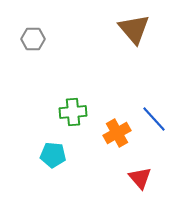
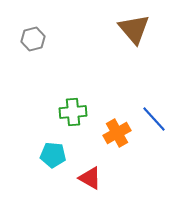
gray hexagon: rotated 15 degrees counterclockwise
red triangle: moved 50 px left; rotated 20 degrees counterclockwise
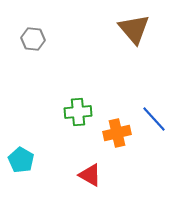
gray hexagon: rotated 20 degrees clockwise
green cross: moved 5 px right
orange cross: rotated 16 degrees clockwise
cyan pentagon: moved 32 px left, 5 px down; rotated 25 degrees clockwise
red triangle: moved 3 px up
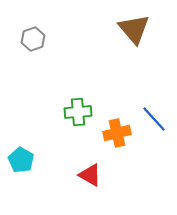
gray hexagon: rotated 25 degrees counterclockwise
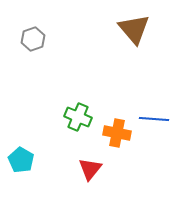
green cross: moved 5 px down; rotated 28 degrees clockwise
blue line: rotated 44 degrees counterclockwise
orange cross: rotated 24 degrees clockwise
red triangle: moved 6 px up; rotated 40 degrees clockwise
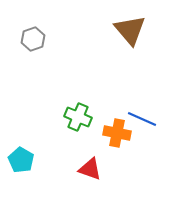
brown triangle: moved 4 px left, 1 px down
blue line: moved 12 px left; rotated 20 degrees clockwise
red triangle: rotated 50 degrees counterclockwise
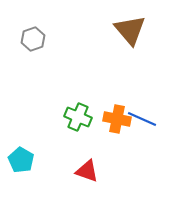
orange cross: moved 14 px up
red triangle: moved 3 px left, 2 px down
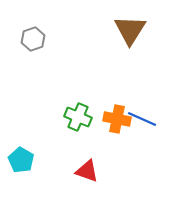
brown triangle: rotated 12 degrees clockwise
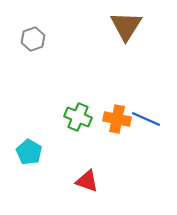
brown triangle: moved 4 px left, 4 px up
blue line: moved 4 px right
cyan pentagon: moved 8 px right, 8 px up
red triangle: moved 10 px down
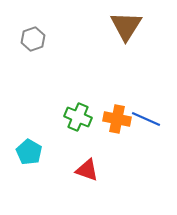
red triangle: moved 11 px up
